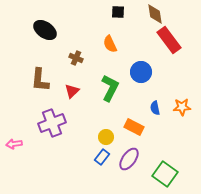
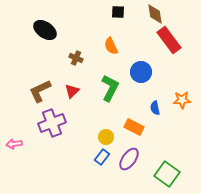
orange semicircle: moved 1 px right, 2 px down
brown L-shape: moved 11 px down; rotated 60 degrees clockwise
orange star: moved 7 px up
green square: moved 2 px right
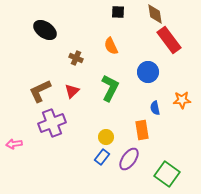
blue circle: moved 7 px right
orange rectangle: moved 8 px right, 3 px down; rotated 54 degrees clockwise
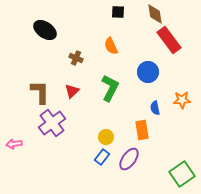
brown L-shape: moved 1 px down; rotated 115 degrees clockwise
purple cross: rotated 16 degrees counterclockwise
green square: moved 15 px right; rotated 20 degrees clockwise
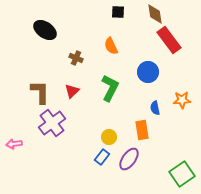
yellow circle: moved 3 px right
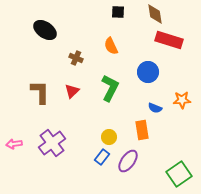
red rectangle: rotated 36 degrees counterclockwise
blue semicircle: rotated 56 degrees counterclockwise
purple cross: moved 20 px down
purple ellipse: moved 1 px left, 2 px down
green square: moved 3 px left
